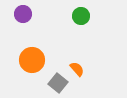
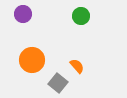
orange semicircle: moved 3 px up
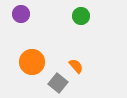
purple circle: moved 2 px left
orange circle: moved 2 px down
orange semicircle: moved 1 px left
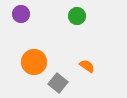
green circle: moved 4 px left
orange circle: moved 2 px right
orange semicircle: moved 11 px right; rotated 14 degrees counterclockwise
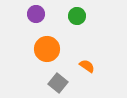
purple circle: moved 15 px right
orange circle: moved 13 px right, 13 px up
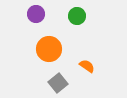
orange circle: moved 2 px right
gray square: rotated 12 degrees clockwise
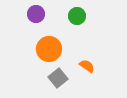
gray square: moved 5 px up
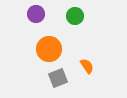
green circle: moved 2 px left
orange semicircle: rotated 21 degrees clockwise
gray square: rotated 18 degrees clockwise
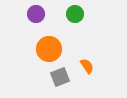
green circle: moved 2 px up
gray square: moved 2 px right, 1 px up
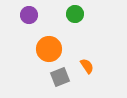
purple circle: moved 7 px left, 1 px down
